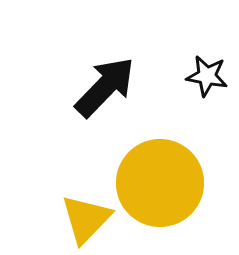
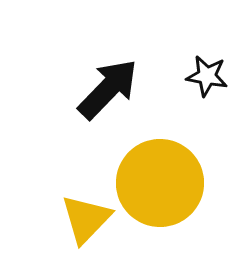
black arrow: moved 3 px right, 2 px down
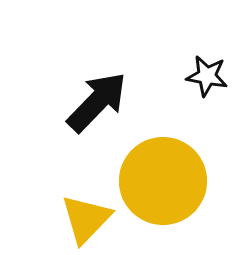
black arrow: moved 11 px left, 13 px down
yellow circle: moved 3 px right, 2 px up
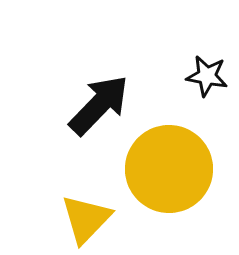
black arrow: moved 2 px right, 3 px down
yellow circle: moved 6 px right, 12 px up
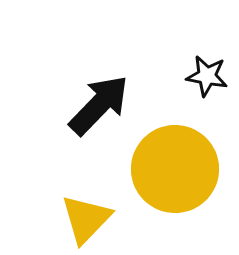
yellow circle: moved 6 px right
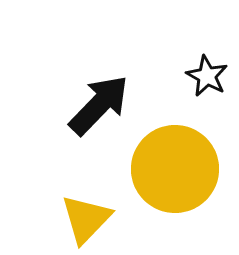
black star: rotated 18 degrees clockwise
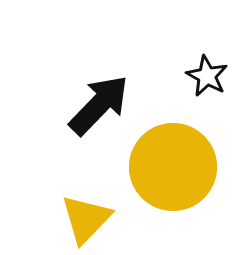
yellow circle: moved 2 px left, 2 px up
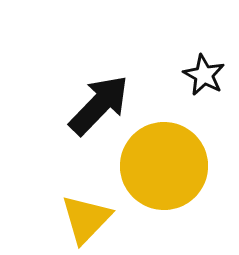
black star: moved 3 px left, 1 px up
yellow circle: moved 9 px left, 1 px up
